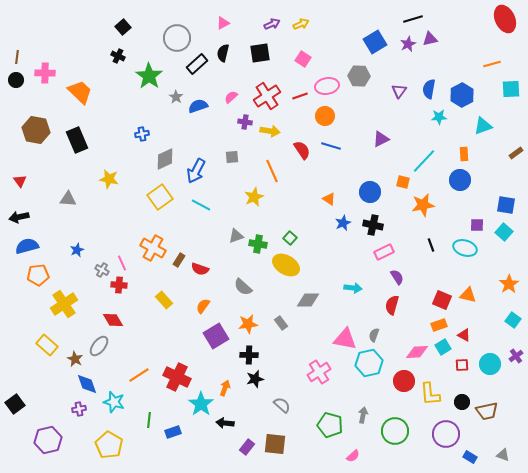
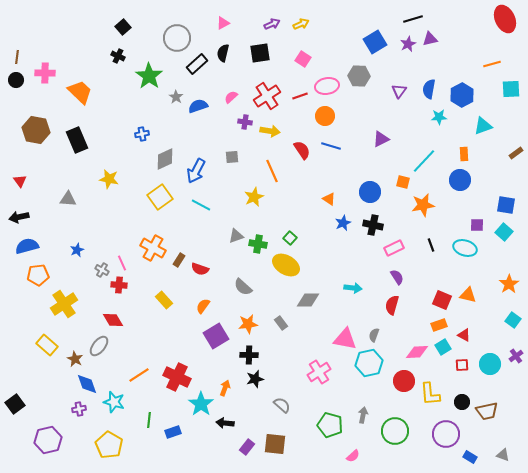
pink rectangle at (384, 252): moved 10 px right, 4 px up
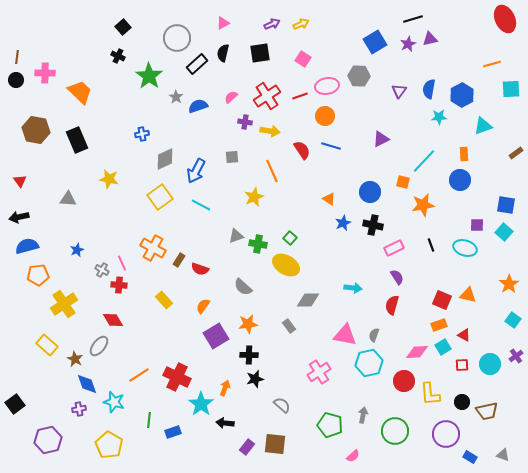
gray rectangle at (281, 323): moved 8 px right, 3 px down
pink triangle at (345, 339): moved 4 px up
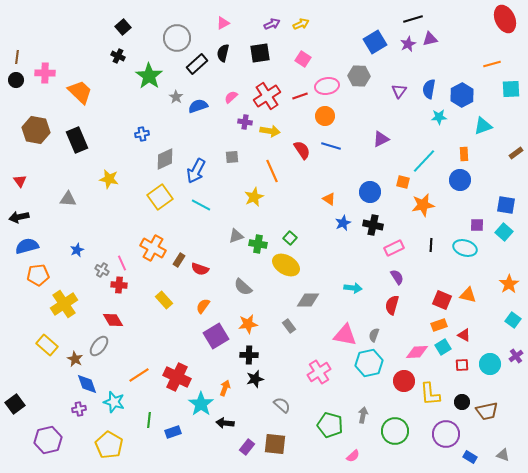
black line at (431, 245): rotated 24 degrees clockwise
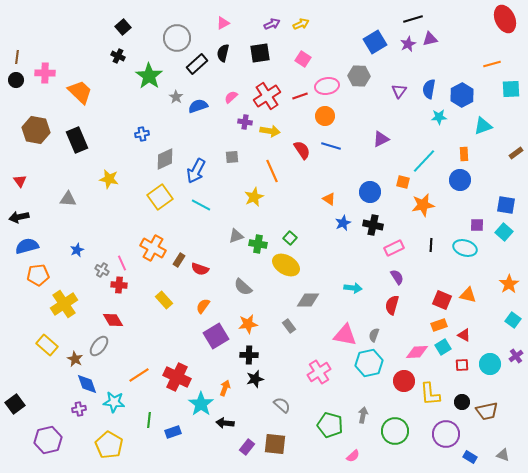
cyan star at (114, 402): rotated 10 degrees counterclockwise
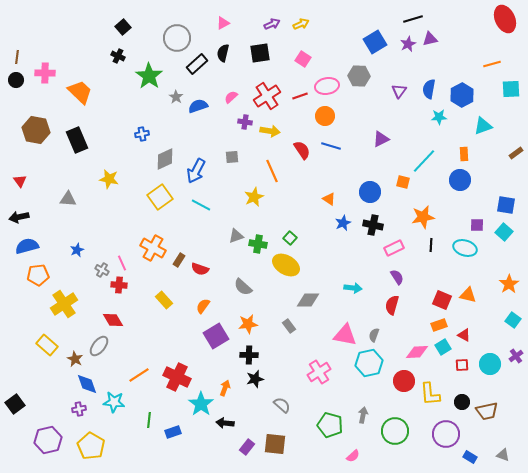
orange star at (423, 205): moved 12 px down
yellow pentagon at (109, 445): moved 18 px left, 1 px down
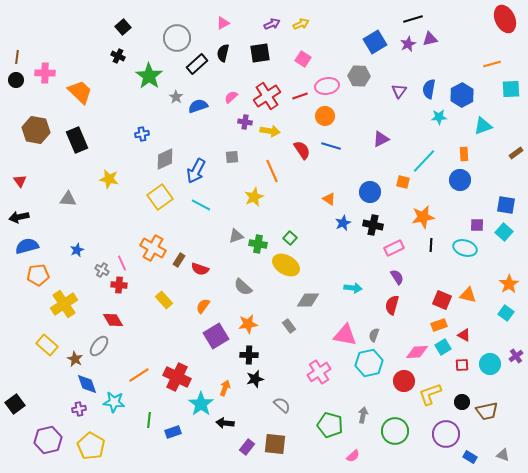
cyan square at (513, 320): moved 7 px left, 7 px up
yellow L-shape at (430, 394): rotated 75 degrees clockwise
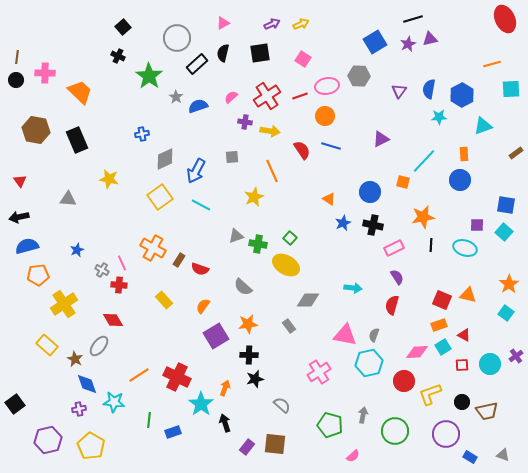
black arrow at (225, 423): rotated 66 degrees clockwise
